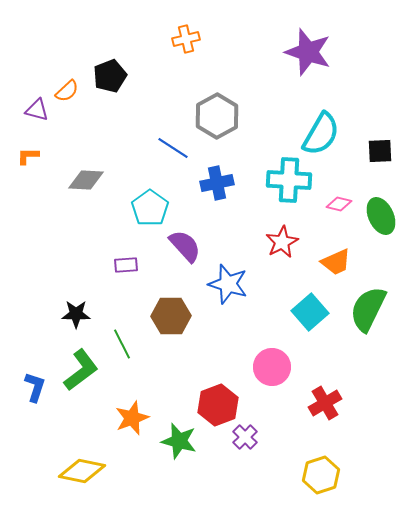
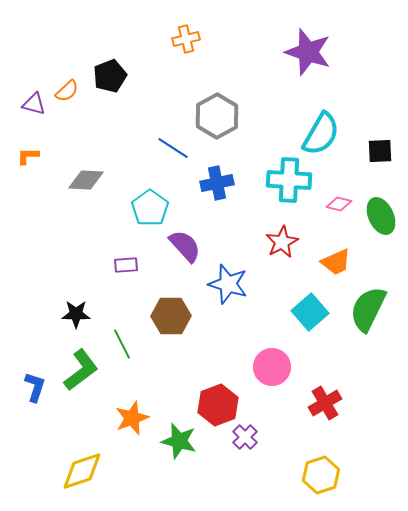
purple triangle: moved 3 px left, 6 px up
yellow diamond: rotated 30 degrees counterclockwise
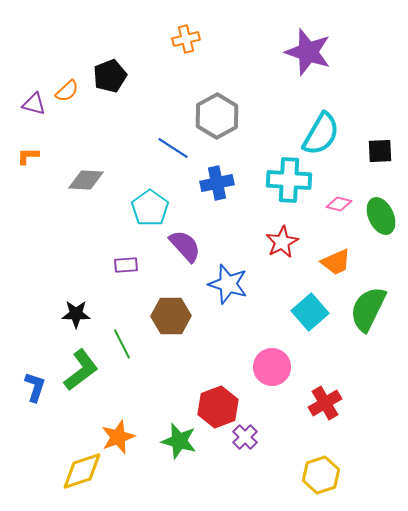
red hexagon: moved 2 px down
orange star: moved 14 px left, 19 px down
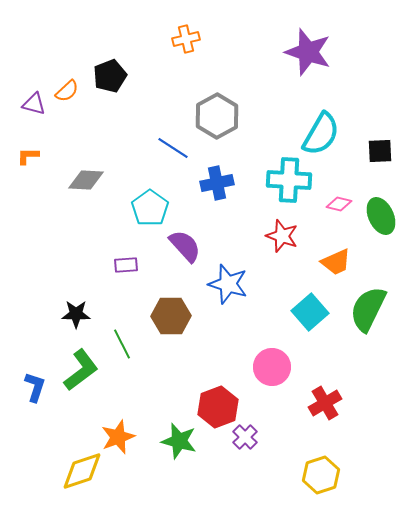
red star: moved 6 px up; rotated 24 degrees counterclockwise
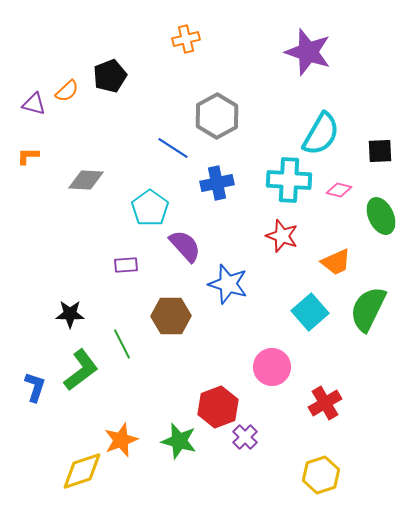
pink diamond: moved 14 px up
black star: moved 6 px left
orange star: moved 3 px right, 3 px down
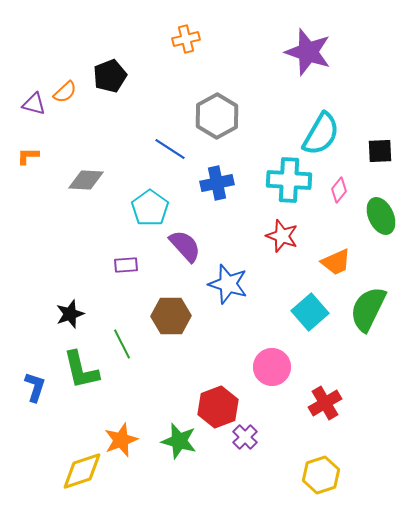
orange semicircle: moved 2 px left, 1 px down
blue line: moved 3 px left, 1 px down
pink diamond: rotated 65 degrees counterclockwise
black star: rotated 20 degrees counterclockwise
green L-shape: rotated 114 degrees clockwise
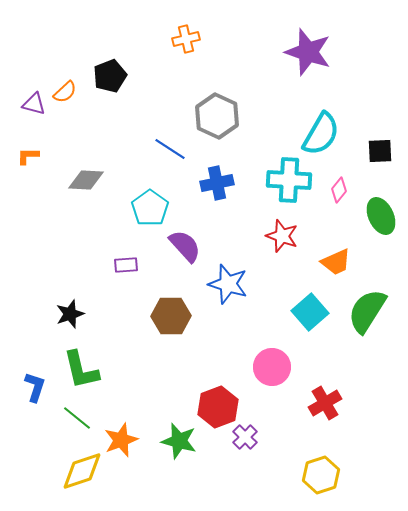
gray hexagon: rotated 6 degrees counterclockwise
green semicircle: moved 1 px left, 2 px down; rotated 6 degrees clockwise
green line: moved 45 px left, 74 px down; rotated 24 degrees counterclockwise
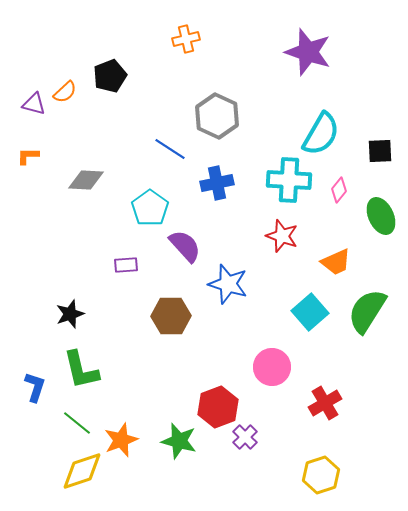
green line: moved 5 px down
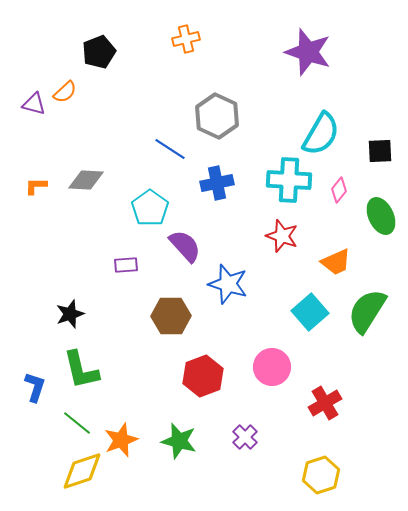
black pentagon: moved 11 px left, 24 px up
orange L-shape: moved 8 px right, 30 px down
red hexagon: moved 15 px left, 31 px up
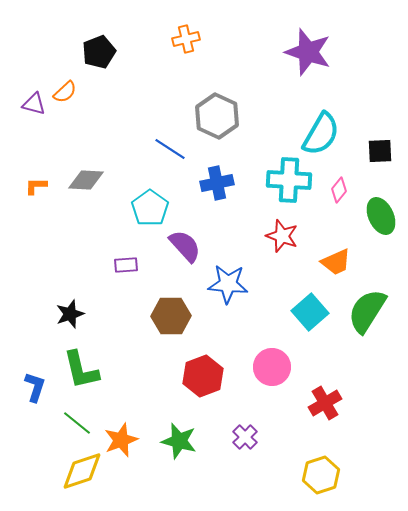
blue star: rotated 12 degrees counterclockwise
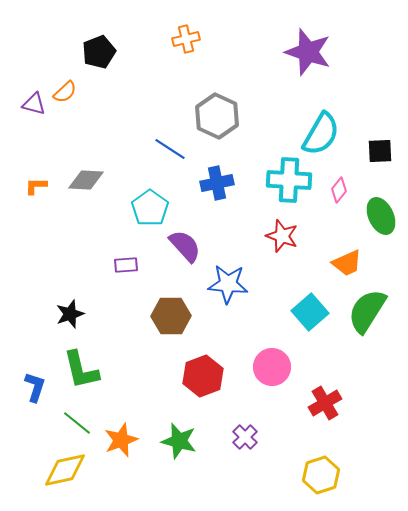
orange trapezoid: moved 11 px right, 1 px down
yellow diamond: moved 17 px left, 1 px up; rotated 6 degrees clockwise
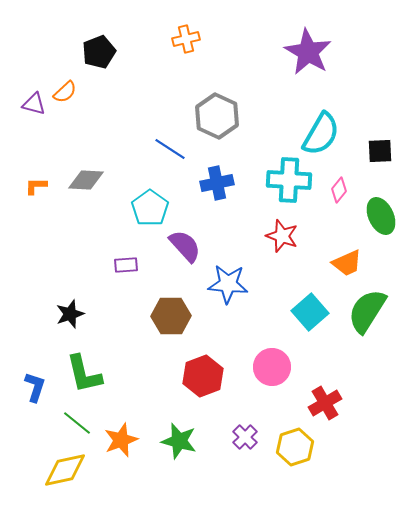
purple star: rotated 12 degrees clockwise
green L-shape: moved 3 px right, 4 px down
yellow hexagon: moved 26 px left, 28 px up
